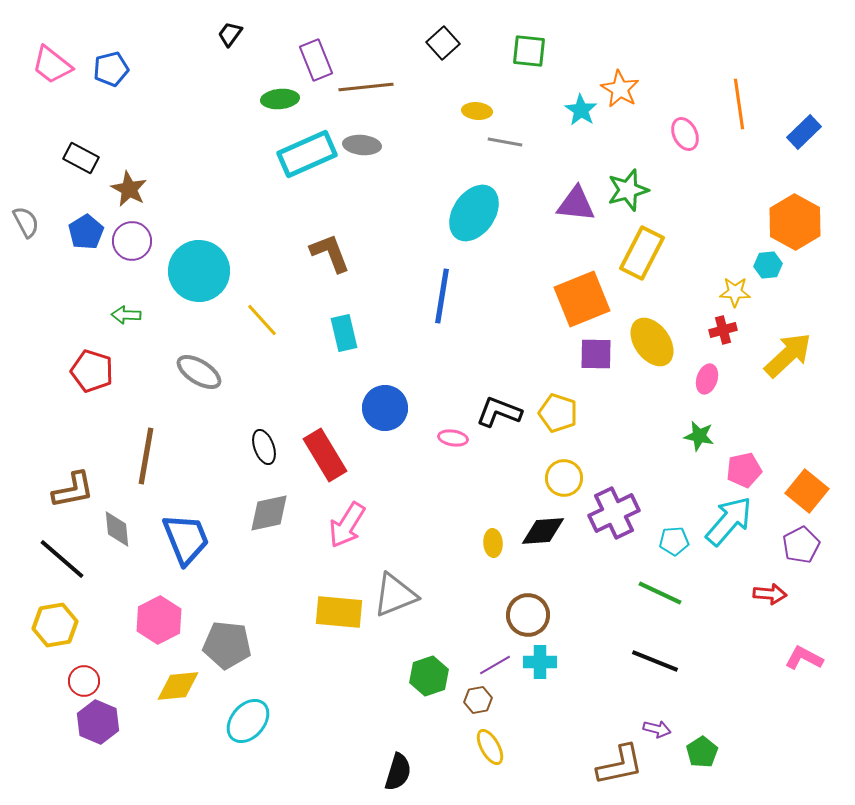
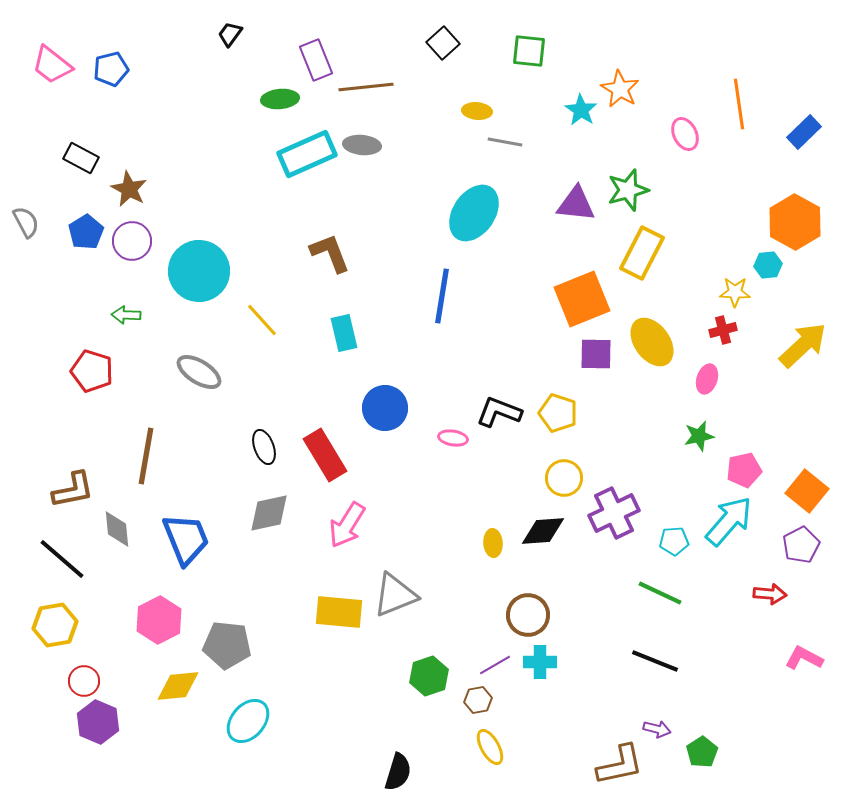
yellow arrow at (788, 355): moved 15 px right, 10 px up
green star at (699, 436): rotated 24 degrees counterclockwise
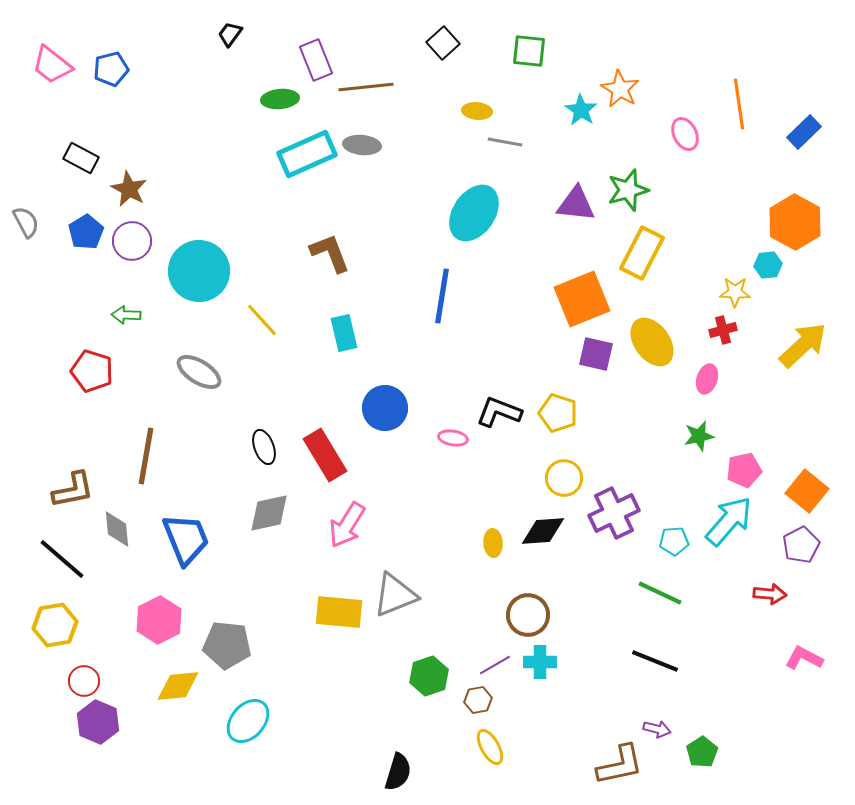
purple square at (596, 354): rotated 12 degrees clockwise
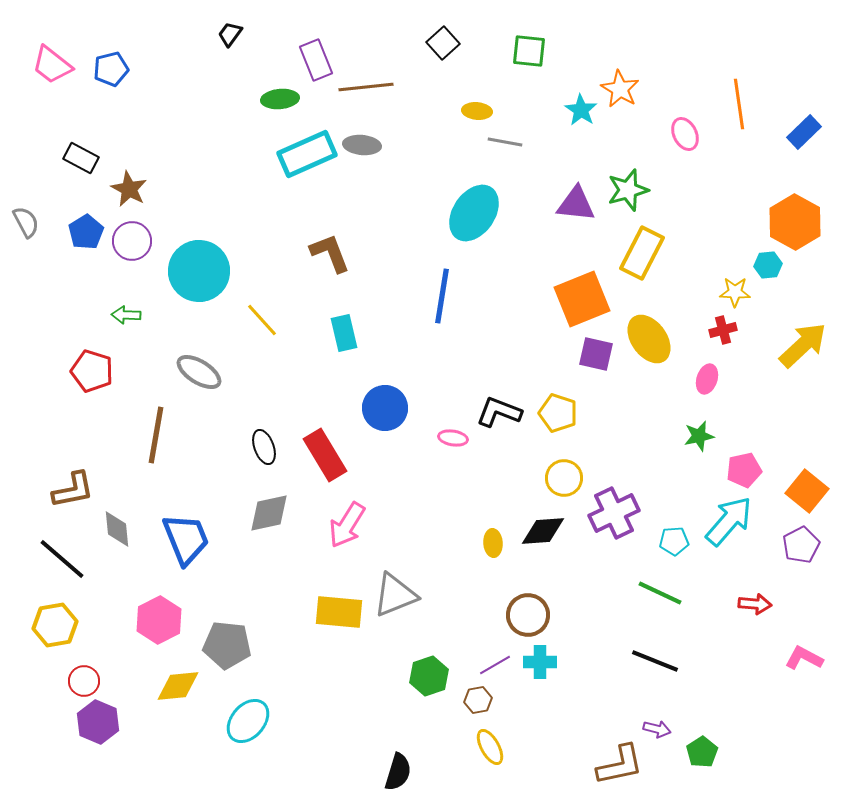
yellow ellipse at (652, 342): moved 3 px left, 3 px up
brown line at (146, 456): moved 10 px right, 21 px up
red arrow at (770, 594): moved 15 px left, 10 px down
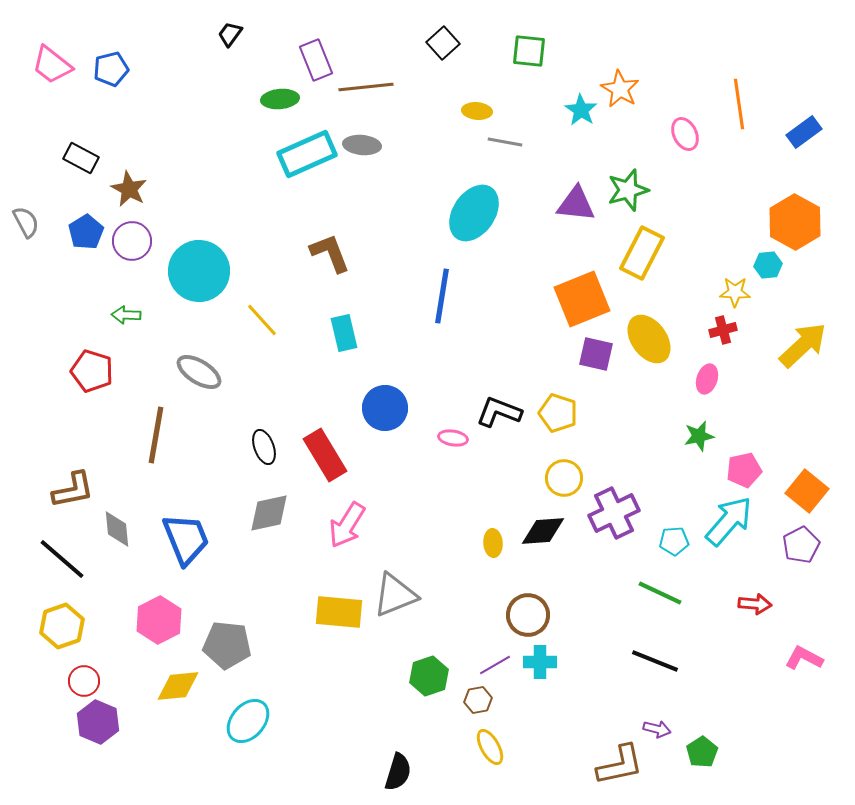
blue rectangle at (804, 132): rotated 8 degrees clockwise
yellow hexagon at (55, 625): moved 7 px right, 1 px down; rotated 9 degrees counterclockwise
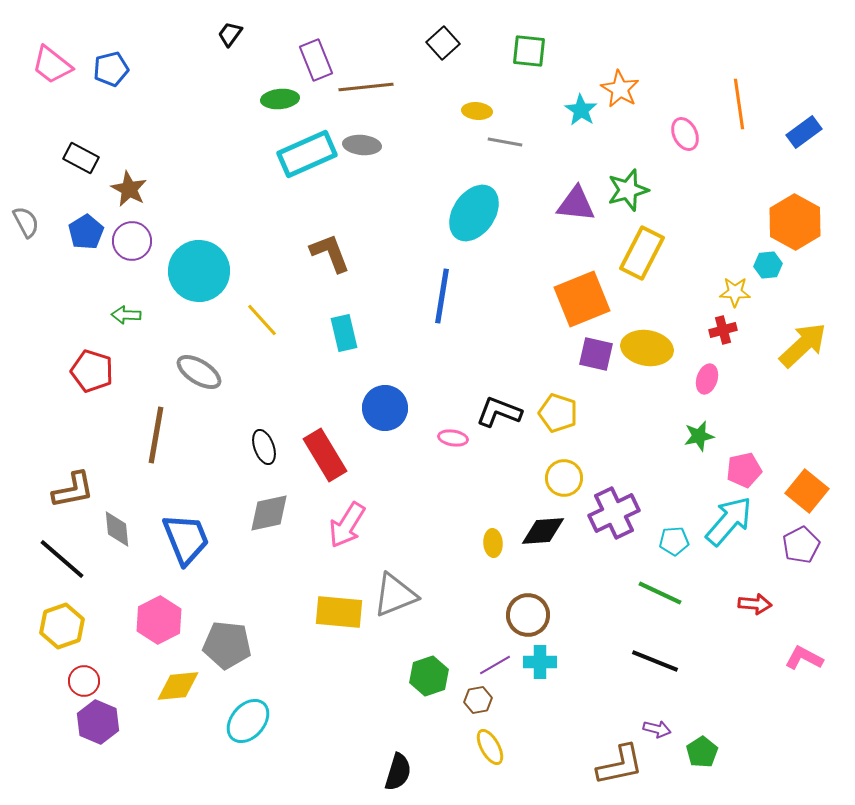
yellow ellipse at (649, 339): moved 2 px left, 9 px down; rotated 45 degrees counterclockwise
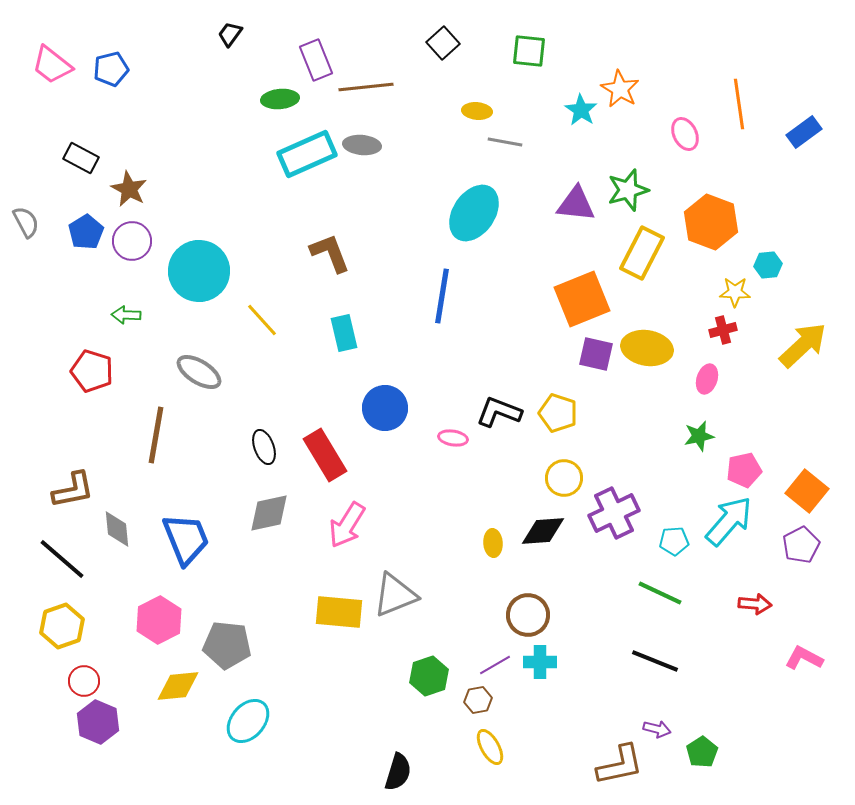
orange hexagon at (795, 222): moved 84 px left; rotated 8 degrees counterclockwise
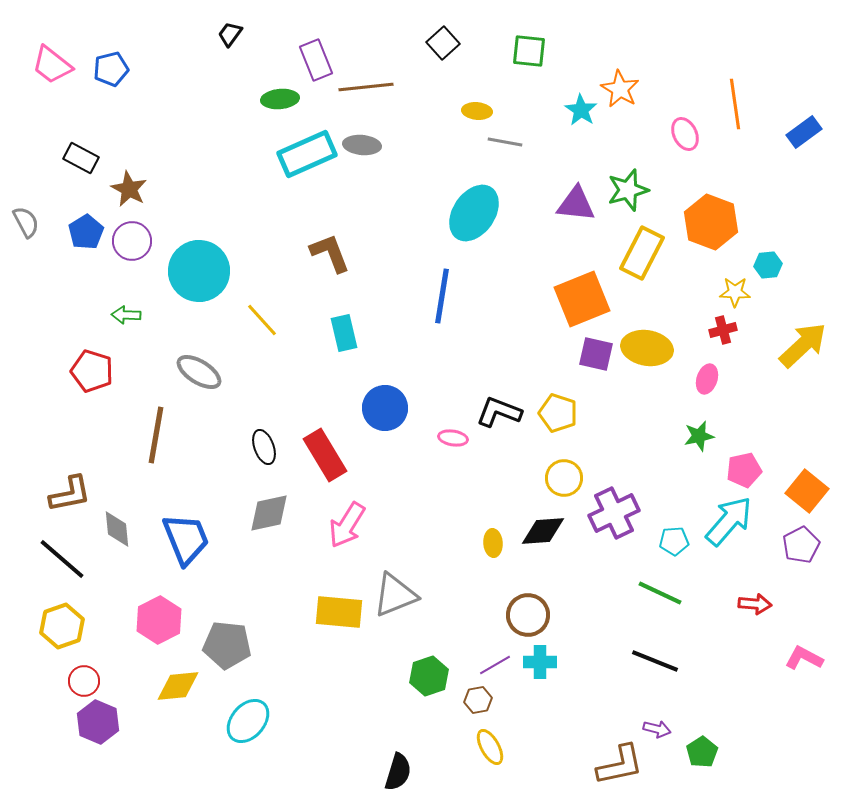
orange line at (739, 104): moved 4 px left
brown L-shape at (73, 490): moved 3 px left, 4 px down
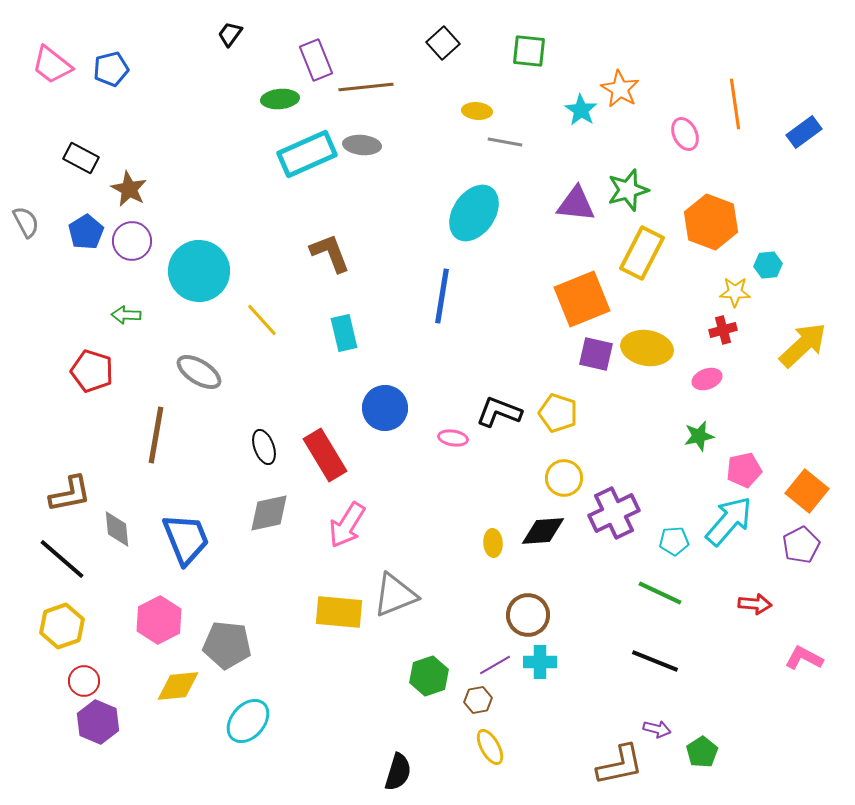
pink ellipse at (707, 379): rotated 52 degrees clockwise
